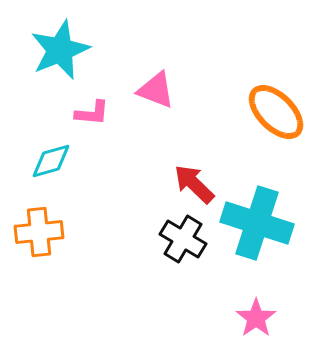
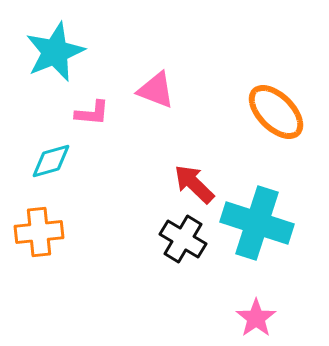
cyan star: moved 5 px left, 2 px down
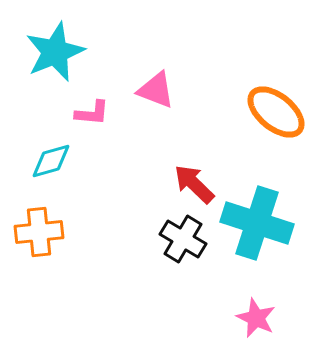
orange ellipse: rotated 6 degrees counterclockwise
pink star: rotated 12 degrees counterclockwise
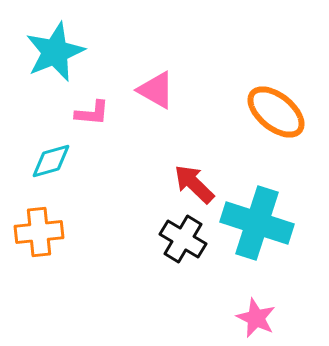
pink triangle: rotated 9 degrees clockwise
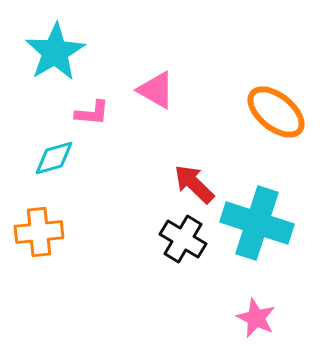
cyan star: rotated 8 degrees counterclockwise
cyan diamond: moved 3 px right, 3 px up
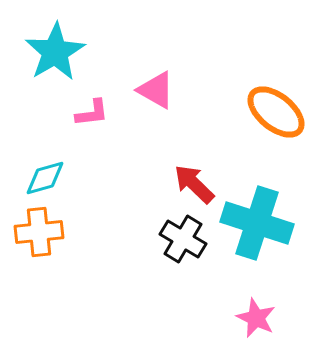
pink L-shape: rotated 12 degrees counterclockwise
cyan diamond: moved 9 px left, 20 px down
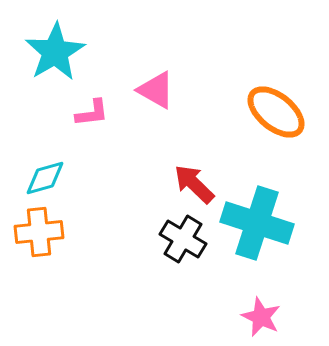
pink star: moved 5 px right, 1 px up
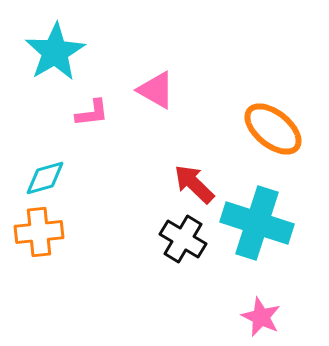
orange ellipse: moved 3 px left, 17 px down
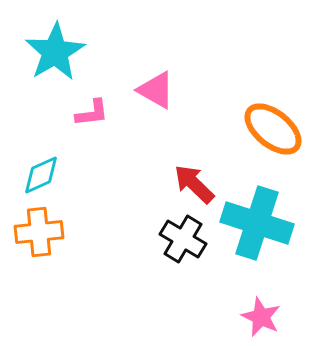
cyan diamond: moved 4 px left, 3 px up; rotated 9 degrees counterclockwise
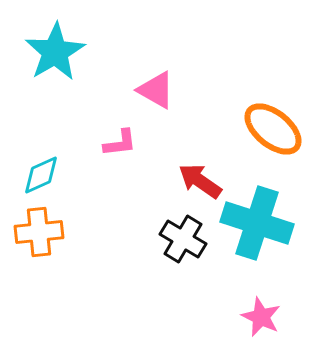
pink L-shape: moved 28 px right, 30 px down
red arrow: moved 6 px right, 3 px up; rotated 9 degrees counterclockwise
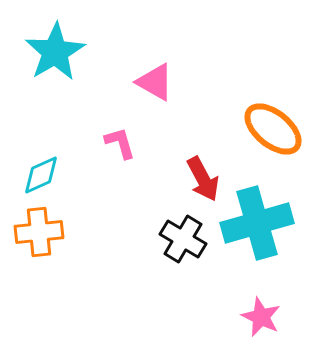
pink triangle: moved 1 px left, 8 px up
pink L-shape: rotated 99 degrees counterclockwise
red arrow: moved 3 px right, 2 px up; rotated 153 degrees counterclockwise
cyan cross: rotated 34 degrees counterclockwise
